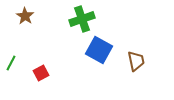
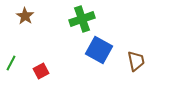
red square: moved 2 px up
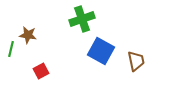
brown star: moved 3 px right, 19 px down; rotated 24 degrees counterclockwise
blue square: moved 2 px right, 1 px down
green line: moved 14 px up; rotated 14 degrees counterclockwise
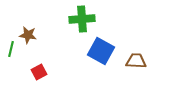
green cross: rotated 15 degrees clockwise
brown trapezoid: rotated 75 degrees counterclockwise
red square: moved 2 px left, 1 px down
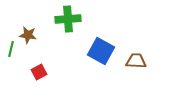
green cross: moved 14 px left
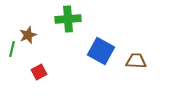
brown star: rotated 30 degrees counterclockwise
green line: moved 1 px right
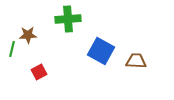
brown star: rotated 18 degrees clockwise
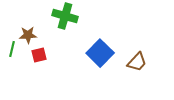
green cross: moved 3 px left, 3 px up; rotated 20 degrees clockwise
blue square: moved 1 px left, 2 px down; rotated 16 degrees clockwise
brown trapezoid: moved 1 px right, 1 px down; rotated 130 degrees clockwise
red square: moved 17 px up; rotated 14 degrees clockwise
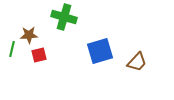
green cross: moved 1 px left, 1 px down
brown star: moved 1 px right
blue square: moved 2 px up; rotated 28 degrees clockwise
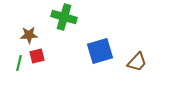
green line: moved 7 px right, 14 px down
red square: moved 2 px left, 1 px down
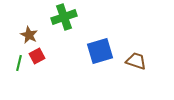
green cross: rotated 35 degrees counterclockwise
brown star: rotated 30 degrees clockwise
red square: rotated 14 degrees counterclockwise
brown trapezoid: moved 1 px left, 1 px up; rotated 115 degrees counterclockwise
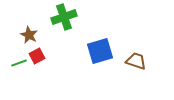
green line: rotated 56 degrees clockwise
